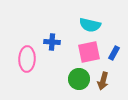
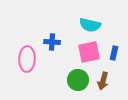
blue rectangle: rotated 16 degrees counterclockwise
green circle: moved 1 px left, 1 px down
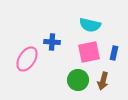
pink ellipse: rotated 30 degrees clockwise
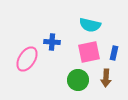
brown arrow: moved 3 px right, 3 px up; rotated 12 degrees counterclockwise
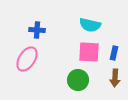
blue cross: moved 15 px left, 12 px up
pink square: rotated 15 degrees clockwise
brown arrow: moved 9 px right
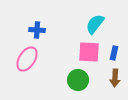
cyan semicircle: moved 5 px right, 1 px up; rotated 115 degrees clockwise
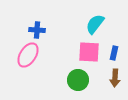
pink ellipse: moved 1 px right, 4 px up
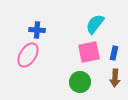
pink square: rotated 15 degrees counterclockwise
green circle: moved 2 px right, 2 px down
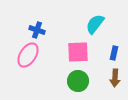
blue cross: rotated 14 degrees clockwise
pink square: moved 11 px left; rotated 10 degrees clockwise
green circle: moved 2 px left, 1 px up
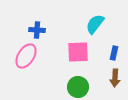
blue cross: rotated 14 degrees counterclockwise
pink ellipse: moved 2 px left, 1 px down
green circle: moved 6 px down
